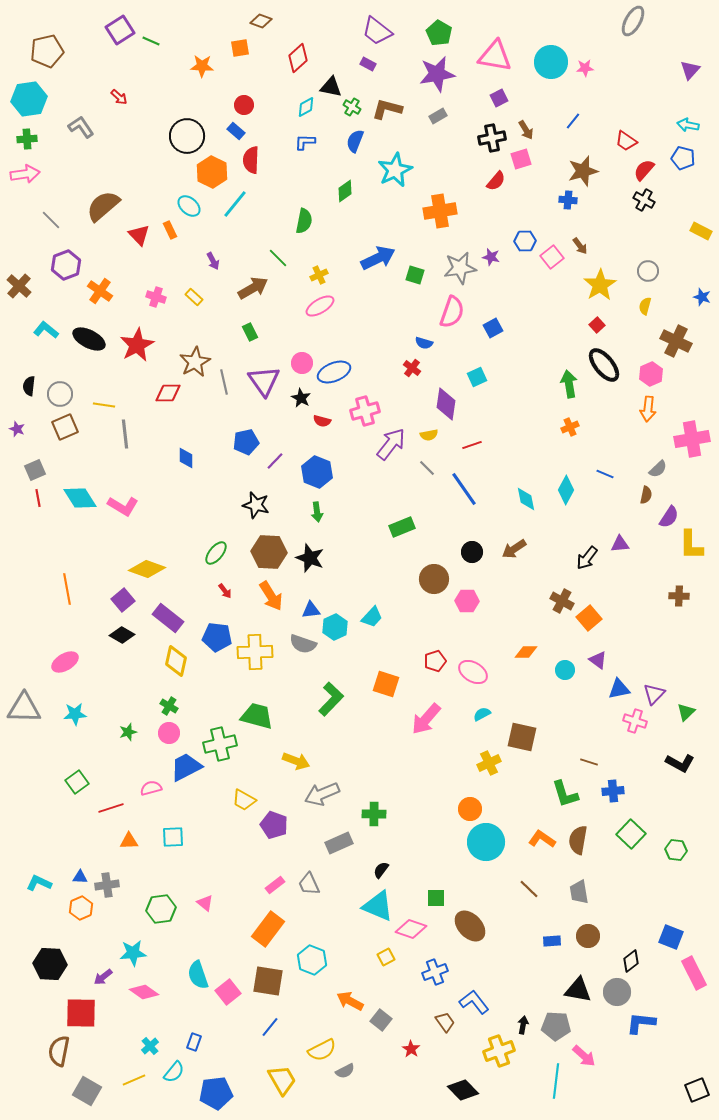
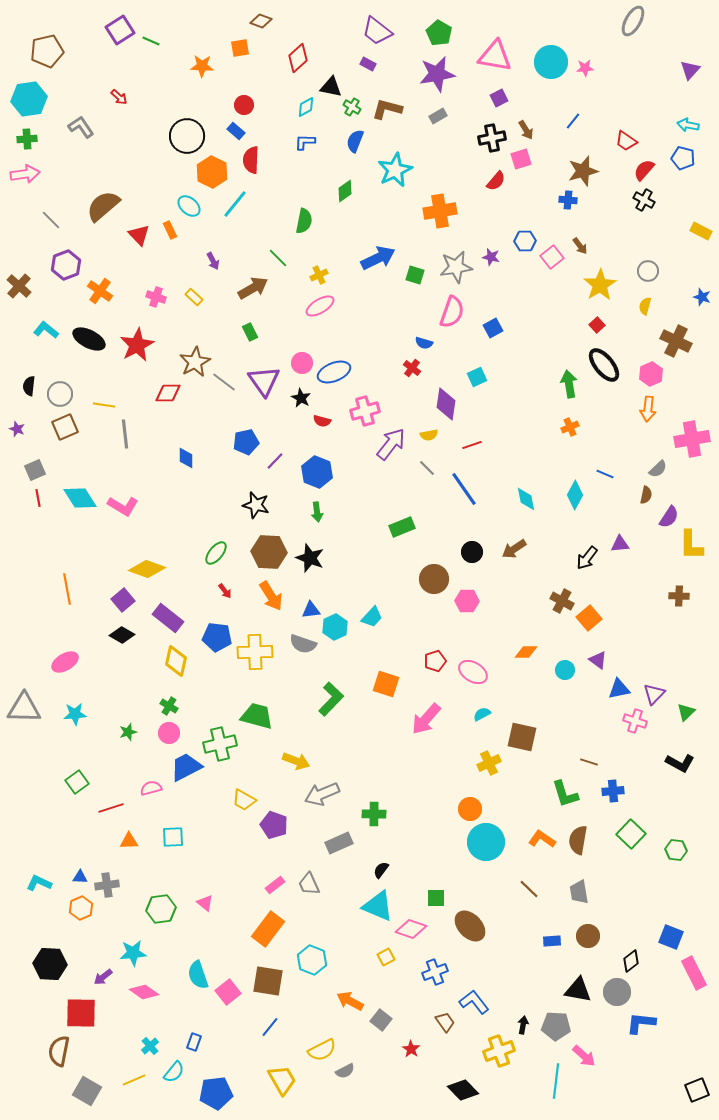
gray star at (460, 268): moved 4 px left, 1 px up
gray line at (224, 382): rotated 40 degrees counterclockwise
cyan diamond at (566, 490): moved 9 px right, 5 px down
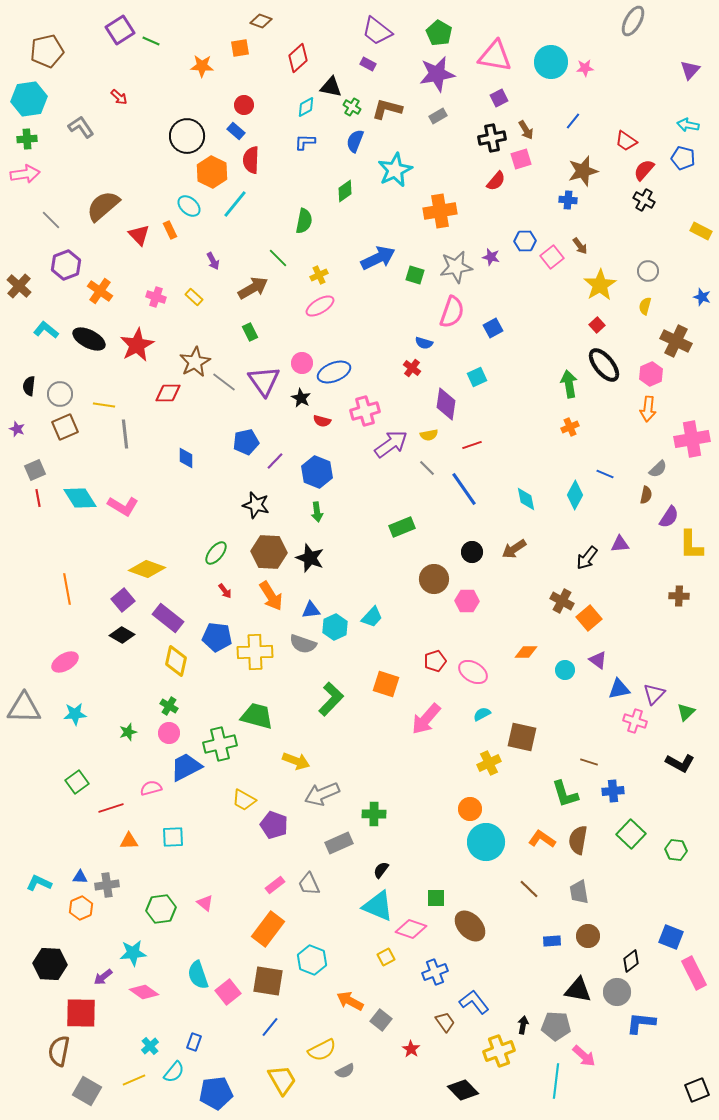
purple arrow at (391, 444): rotated 16 degrees clockwise
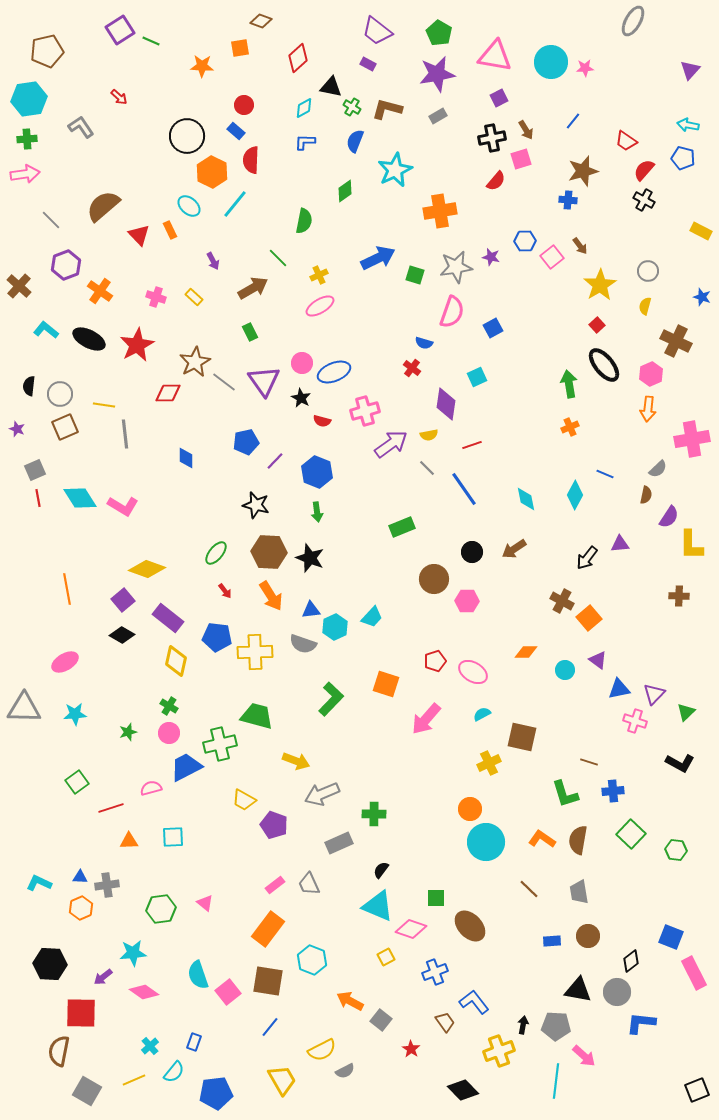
cyan diamond at (306, 107): moved 2 px left, 1 px down
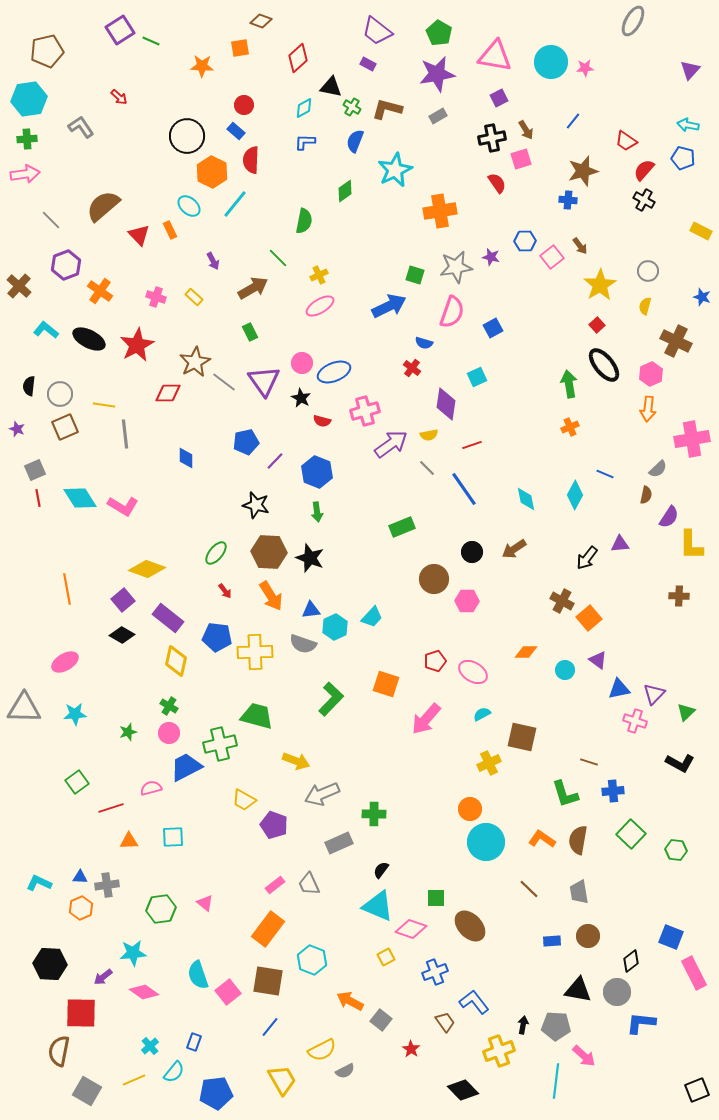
red semicircle at (496, 181): moved 1 px right, 2 px down; rotated 75 degrees counterclockwise
blue arrow at (378, 258): moved 11 px right, 48 px down
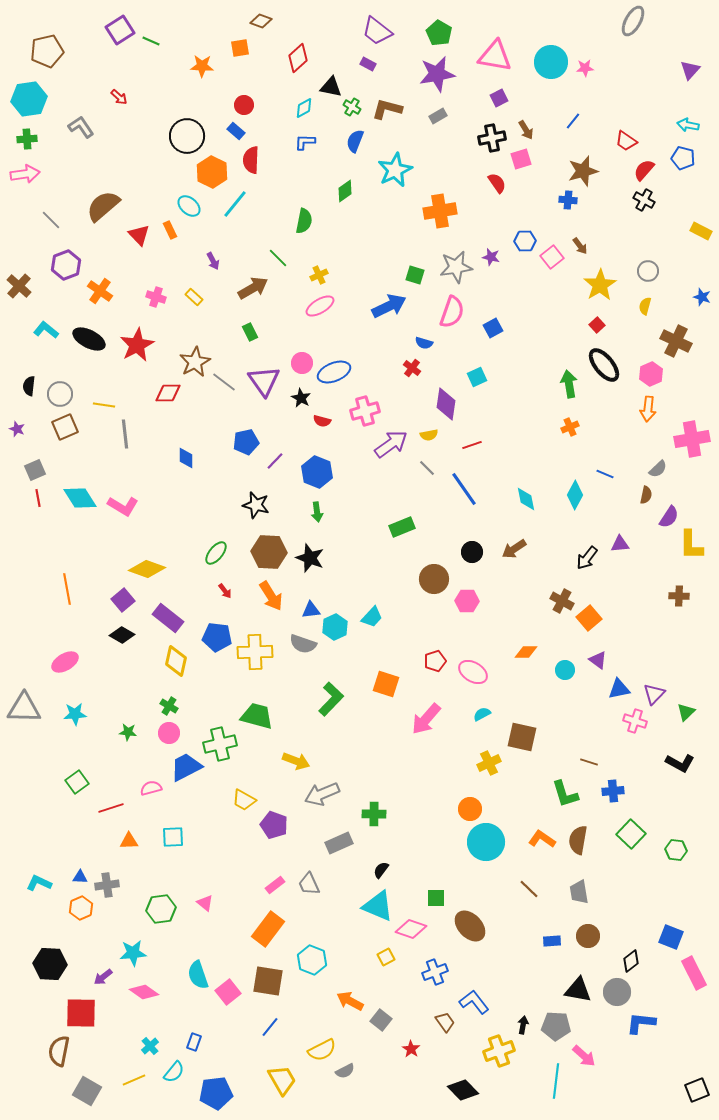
green star at (128, 732): rotated 24 degrees clockwise
